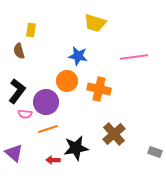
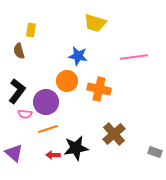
red arrow: moved 5 px up
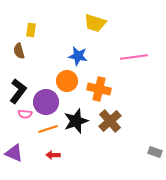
black L-shape: moved 1 px right
brown cross: moved 4 px left, 13 px up
black star: moved 27 px up; rotated 10 degrees counterclockwise
purple triangle: rotated 18 degrees counterclockwise
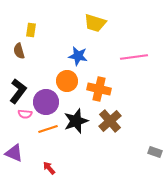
red arrow: moved 4 px left, 13 px down; rotated 48 degrees clockwise
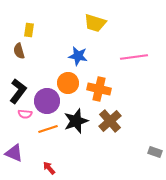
yellow rectangle: moved 2 px left
orange circle: moved 1 px right, 2 px down
purple circle: moved 1 px right, 1 px up
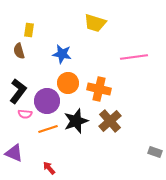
blue star: moved 16 px left, 2 px up
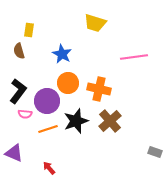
blue star: rotated 18 degrees clockwise
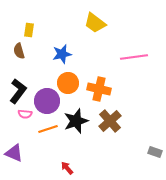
yellow trapezoid: rotated 20 degrees clockwise
blue star: rotated 30 degrees clockwise
red arrow: moved 18 px right
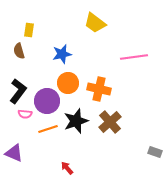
brown cross: moved 1 px down
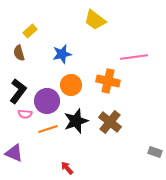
yellow trapezoid: moved 3 px up
yellow rectangle: moved 1 px right, 1 px down; rotated 40 degrees clockwise
brown semicircle: moved 2 px down
orange circle: moved 3 px right, 2 px down
orange cross: moved 9 px right, 8 px up
brown cross: rotated 10 degrees counterclockwise
